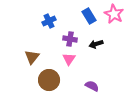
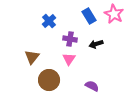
blue cross: rotated 16 degrees counterclockwise
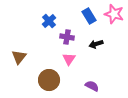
pink star: rotated 12 degrees counterclockwise
purple cross: moved 3 px left, 2 px up
brown triangle: moved 13 px left
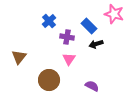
blue rectangle: moved 10 px down; rotated 14 degrees counterclockwise
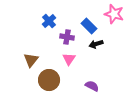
brown triangle: moved 12 px right, 3 px down
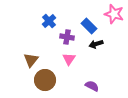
brown circle: moved 4 px left
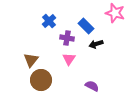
pink star: moved 1 px right, 1 px up
blue rectangle: moved 3 px left
purple cross: moved 1 px down
brown circle: moved 4 px left
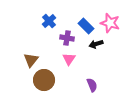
pink star: moved 5 px left, 10 px down
brown circle: moved 3 px right
purple semicircle: moved 1 px up; rotated 40 degrees clockwise
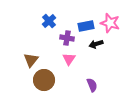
blue rectangle: rotated 56 degrees counterclockwise
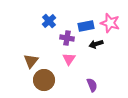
brown triangle: moved 1 px down
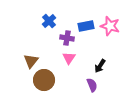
pink star: moved 3 px down
black arrow: moved 4 px right, 22 px down; rotated 40 degrees counterclockwise
pink triangle: moved 1 px up
